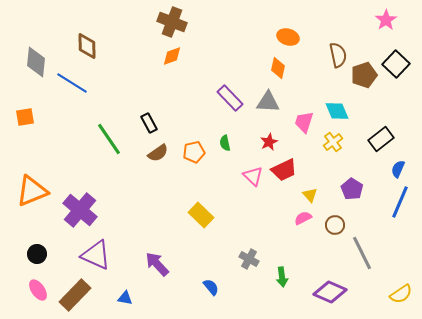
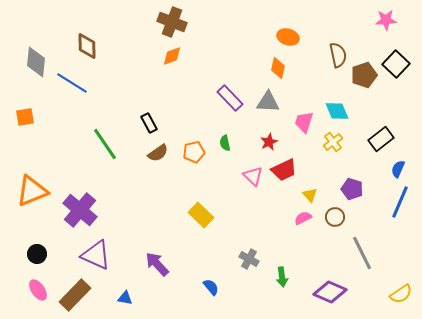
pink star at (386, 20): rotated 30 degrees clockwise
green line at (109, 139): moved 4 px left, 5 px down
purple pentagon at (352, 189): rotated 15 degrees counterclockwise
brown circle at (335, 225): moved 8 px up
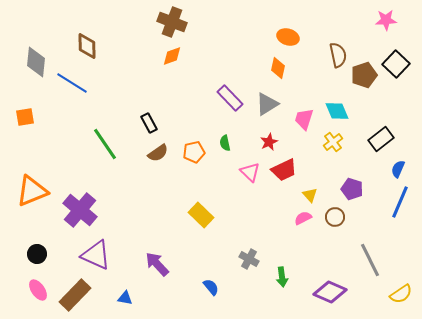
gray triangle at (268, 102): moved 1 px left, 2 px down; rotated 35 degrees counterclockwise
pink trapezoid at (304, 122): moved 3 px up
pink triangle at (253, 176): moved 3 px left, 4 px up
gray line at (362, 253): moved 8 px right, 7 px down
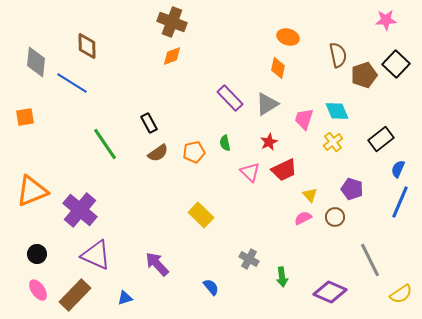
blue triangle at (125, 298): rotated 28 degrees counterclockwise
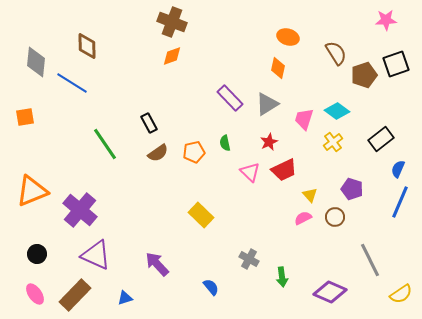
brown semicircle at (338, 55): moved 2 px left, 2 px up; rotated 20 degrees counterclockwise
black square at (396, 64): rotated 28 degrees clockwise
cyan diamond at (337, 111): rotated 30 degrees counterclockwise
pink ellipse at (38, 290): moved 3 px left, 4 px down
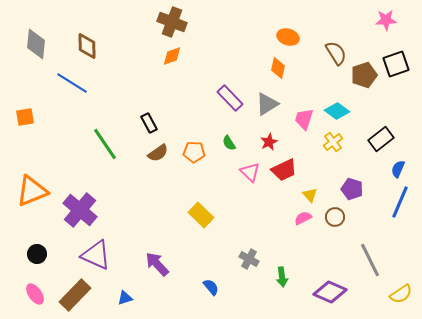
gray diamond at (36, 62): moved 18 px up
green semicircle at (225, 143): moved 4 px right; rotated 21 degrees counterclockwise
orange pentagon at (194, 152): rotated 15 degrees clockwise
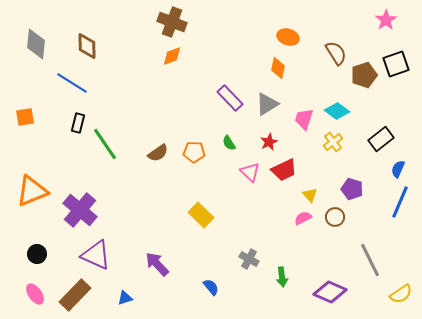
pink star at (386, 20): rotated 30 degrees counterclockwise
black rectangle at (149, 123): moved 71 px left; rotated 42 degrees clockwise
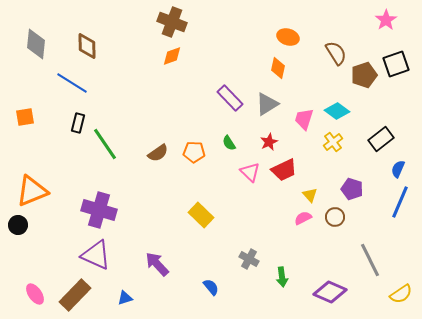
purple cross at (80, 210): moved 19 px right; rotated 24 degrees counterclockwise
black circle at (37, 254): moved 19 px left, 29 px up
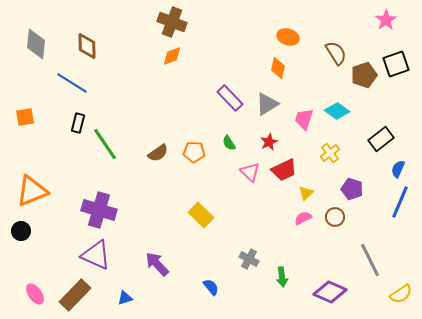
yellow cross at (333, 142): moved 3 px left, 11 px down
yellow triangle at (310, 195): moved 4 px left, 2 px up; rotated 28 degrees clockwise
black circle at (18, 225): moved 3 px right, 6 px down
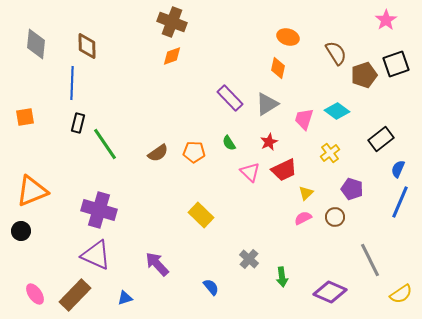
blue line at (72, 83): rotated 60 degrees clockwise
gray cross at (249, 259): rotated 12 degrees clockwise
